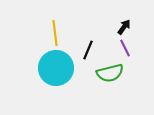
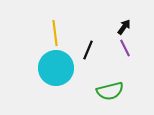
green semicircle: moved 18 px down
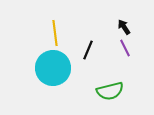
black arrow: rotated 70 degrees counterclockwise
cyan circle: moved 3 px left
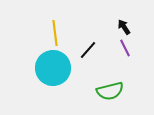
black line: rotated 18 degrees clockwise
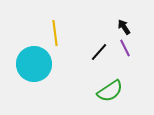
black line: moved 11 px right, 2 px down
cyan circle: moved 19 px left, 4 px up
green semicircle: rotated 20 degrees counterclockwise
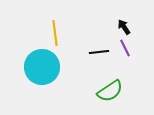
black line: rotated 42 degrees clockwise
cyan circle: moved 8 px right, 3 px down
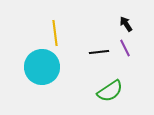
black arrow: moved 2 px right, 3 px up
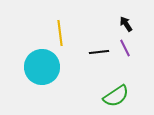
yellow line: moved 5 px right
green semicircle: moved 6 px right, 5 px down
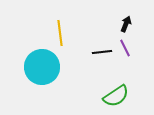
black arrow: rotated 56 degrees clockwise
black line: moved 3 px right
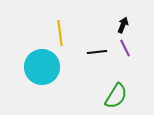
black arrow: moved 3 px left, 1 px down
black line: moved 5 px left
green semicircle: rotated 24 degrees counterclockwise
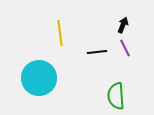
cyan circle: moved 3 px left, 11 px down
green semicircle: rotated 144 degrees clockwise
